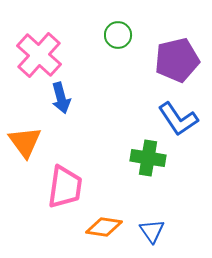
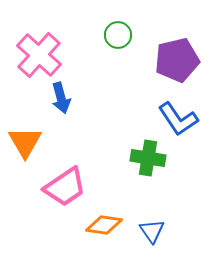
orange triangle: rotated 6 degrees clockwise
pink trapezoid: rotated 48 degrees clockwise
orange diamond: moved 2 px up
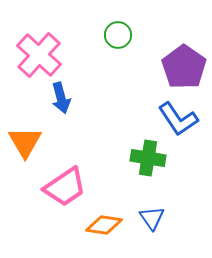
purple pentagon: moved 7 px right, 7 px down; rotated 24 degrees counterclockwise
blue triangle: moved 13 px up
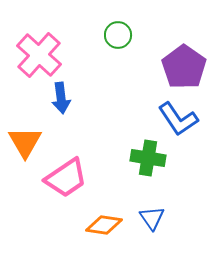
blue arrow: rotated 8 degrees clockwise
pink trapezoid: moved 1 px right, 9 px up
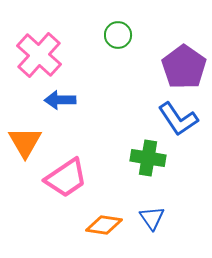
blue arrow: moved 1 px left, 2 px down; rotated 96 degrees clockwise
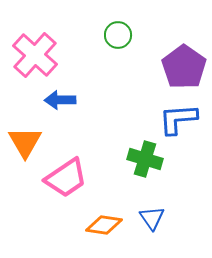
pink cross: moved 4 px left
blue L-shape: rotated 120 degrees clockwise
green cross: moved 3 px left, 1 px down; rotated 8 degrees clockwise
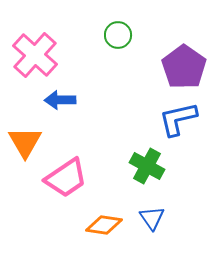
blue L-shape: rotated 9 degrees counterclockwise
green cross: moved 2 px right, 7 px down; rotated 12 degrees clockwise
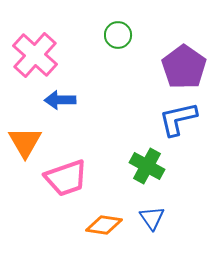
pink trapezoid: rotated 15 degrees clockwise
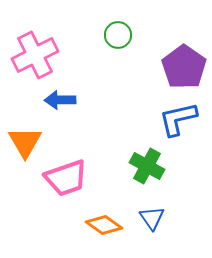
pink cross: rotated 21 degrees clockwise
orange diamond: rotated 27 degrees clockwise
